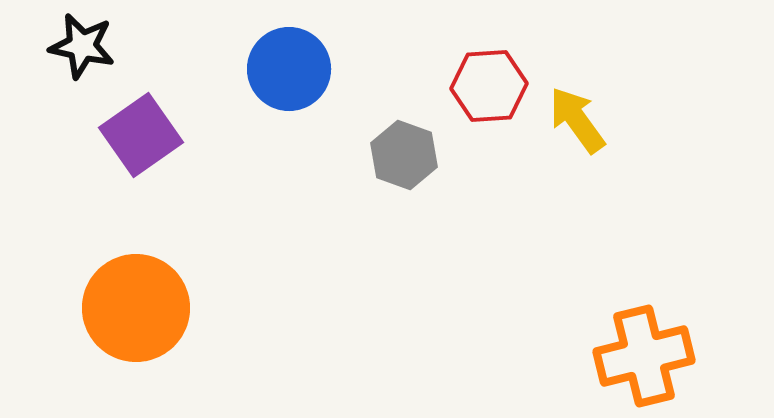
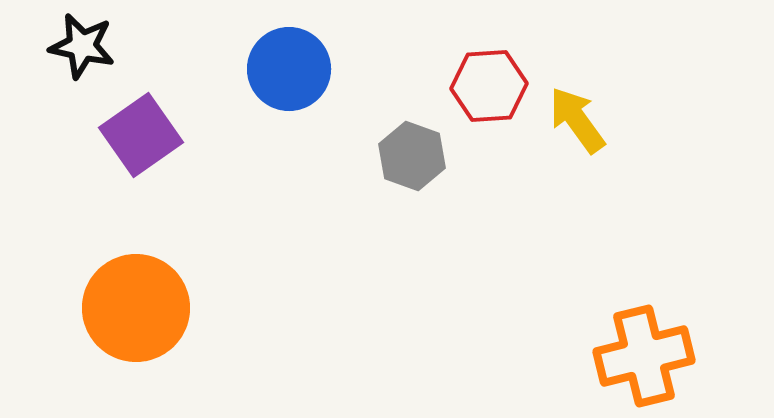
gray hexagon: moved 8 px right, 1 px down
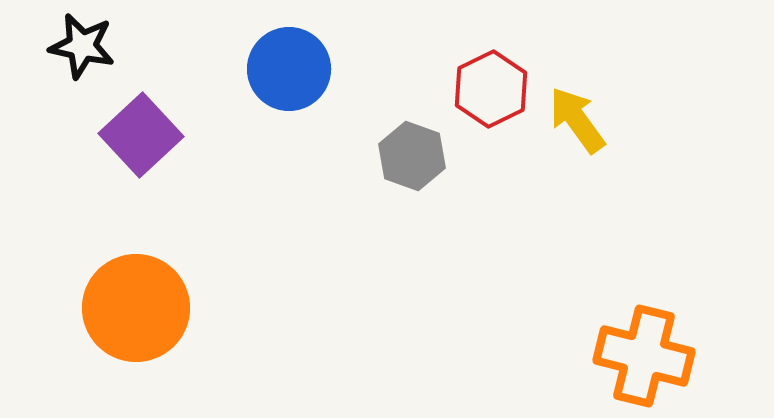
red hexagon: moved 2 px right, 3 px down; rotated 22 degrees counterclockwise
purple square: rotated 8 degrees counterclockwise
orange cross: rotated 28 degrees clockwise
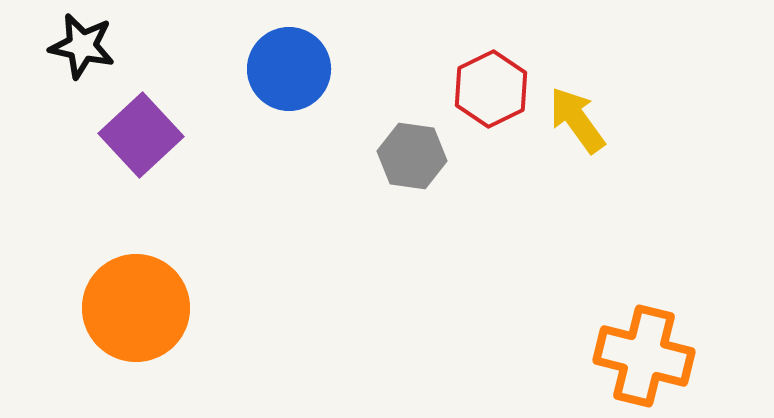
gray hexagon: rotated 12 degrees counterclockwise
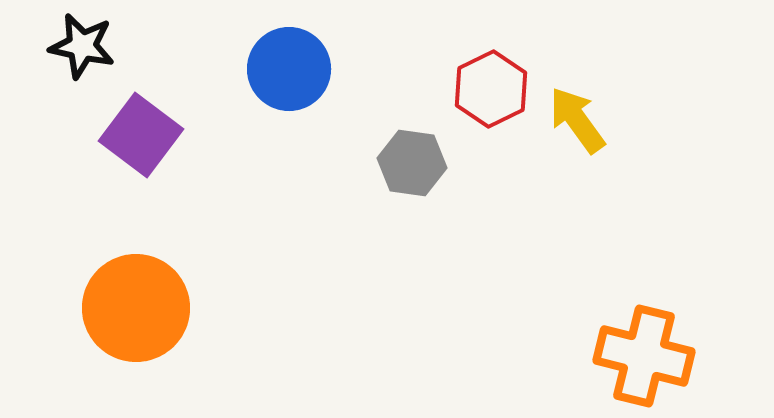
purple square: rotated 10 degrees counterclockwise
gray hexagon: moved 7 px down
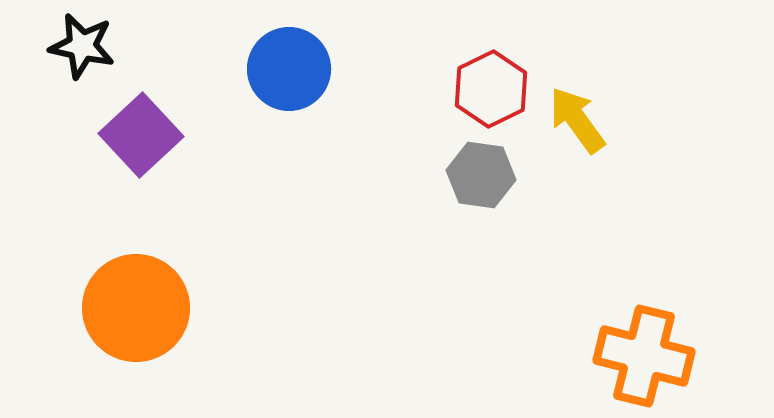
purple square: rotated 10 degrees clockwise
gray hexagon: moved 69 px right, 12 px down
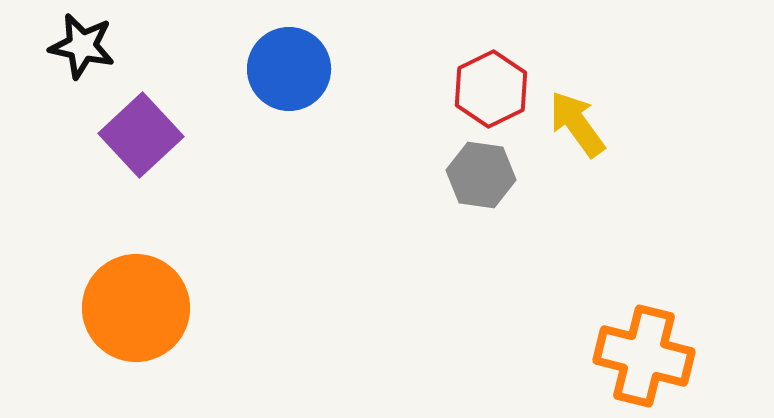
yellow arrow: moved 4 px down
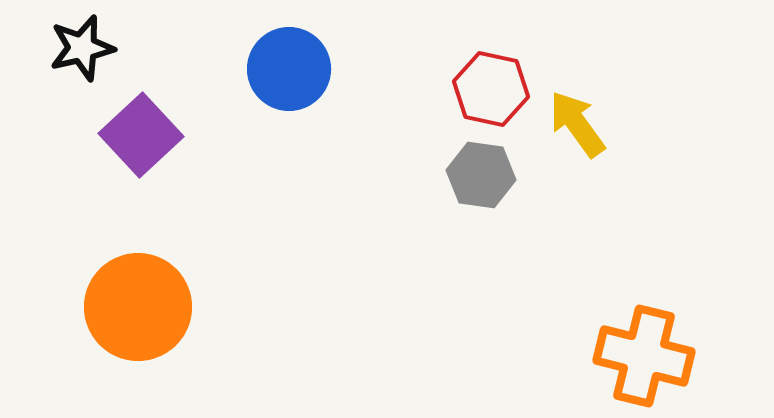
black star: moved 2 px down; rotated 26 degrees counterclockwise
red hexagon: rotated 22 degrees counterclockwise
orange circle: moved 2 px right, 1 px up
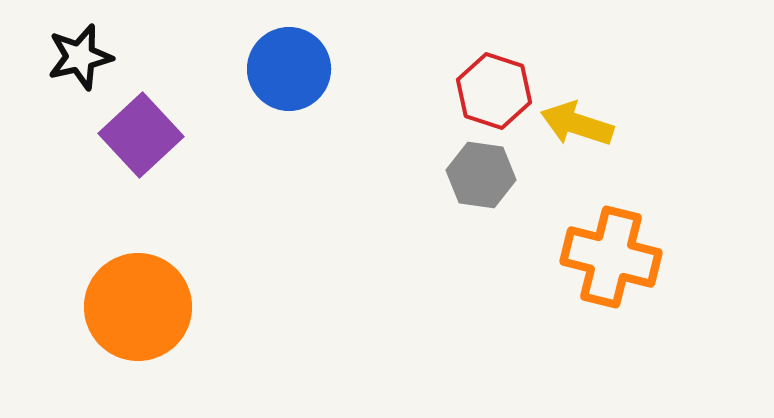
black star: moved 2 px left, 9 px down
red hexagon: moved 3 px right, 2 px down; rotated 6 degrees clockwise
yellow arrow: rotated 36 degrees counterclockwise
orange cross: moved 33 px left, 99 px up
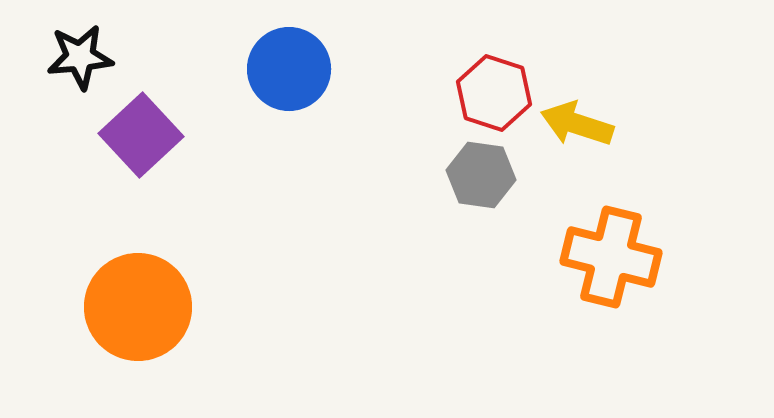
black star: rotated 8 degrees clockwise
red hexagon: moved 2 px down
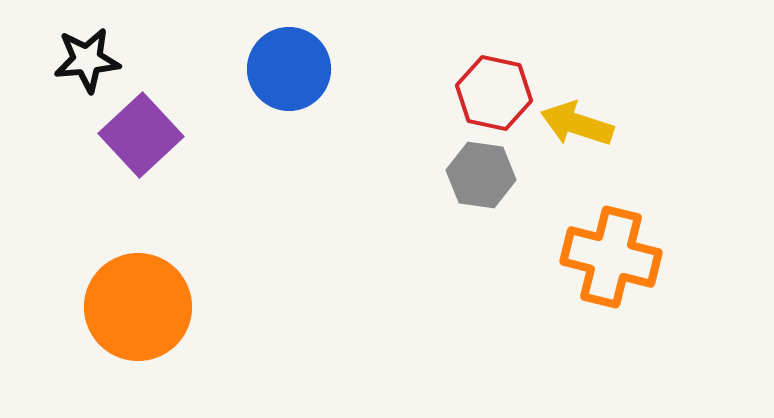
black star: moved 7 px right, 3 px down
red hexagon: rotated 6 degrees counterclockwise
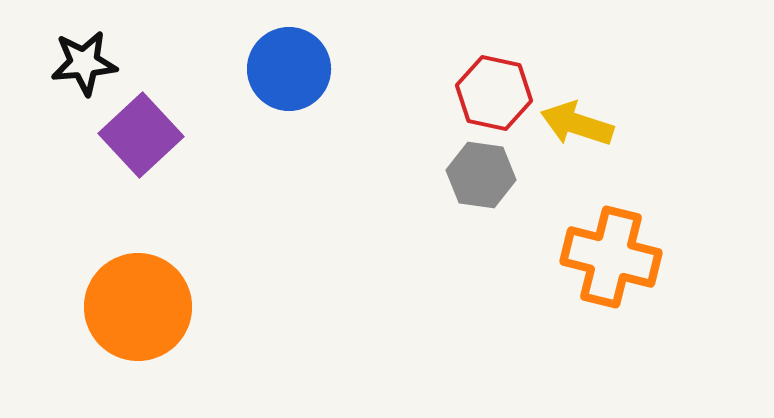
black star: moved 3 px left, 3 px down
